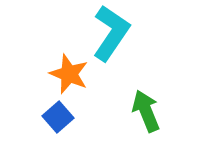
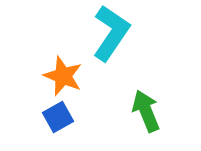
orange star: moved 6 px left, 2 px down
blue square: rotated 12 degrees clockwise
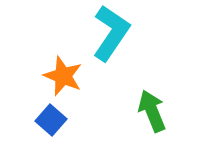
green arrow: moved 6 px right
blue square: moved 7 px left, 3 px down; rotated 20 degrees counterclockwise
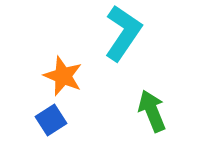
cyan L-shape: moved 12 px right
blue square: rotated 16 degrees clockwise
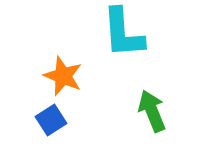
cyan L-shape: rotated 142 degrees clockwise
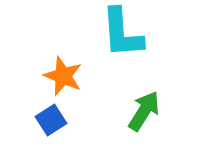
cyan L-shape: moved 1 px left
green arrow: moved 8 px left; rotated 54 degrees clockwise
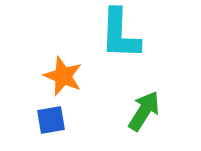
cyan L-shape: moved 2 px left, 1 px down; rotated 6 degrees clockwise
blue square: rotated 24 degrees clockwise
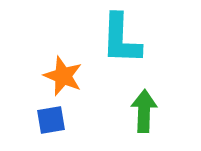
cyan L-shape: moved 1 px right, 5 px down
green arrow: rotated 30 degrees counterclockwise
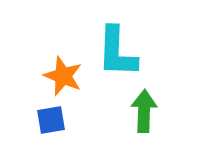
cyan L-shape: moved 4 px left, 13 px down
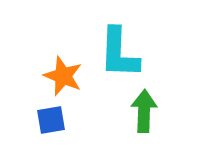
cyan L-shape: moved 2 px right, 1 px down
